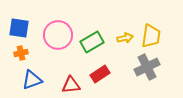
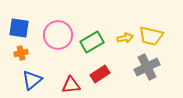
yellow trapezoid: rotated 95 degrees clockwise
blue triangle: rotated 20 degrees counterclockwise
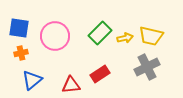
pink circle: moved 3 px left, 1 px down
green rectangle: moved 8 px right, 9 px up; rotated 15 degrees counterclockwise
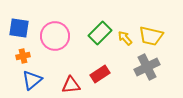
yellow arrow: rotated 119 degrees counterclockwise
orange cross: moved 2 px right, 3 px down
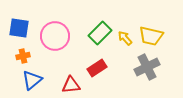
red rectangle: moved 3 px left, 6 px up
